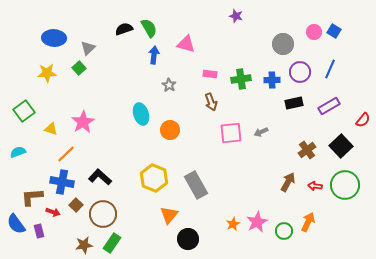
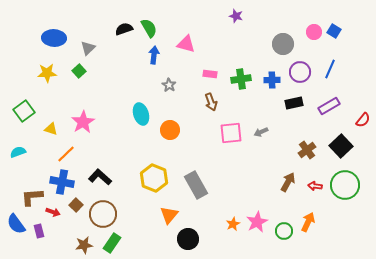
green square at (79, 68): moved 3 px down
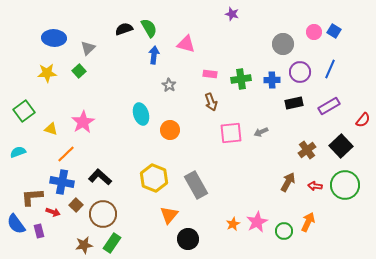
purple star at (236, 16): moved 4 px left, 2 px up
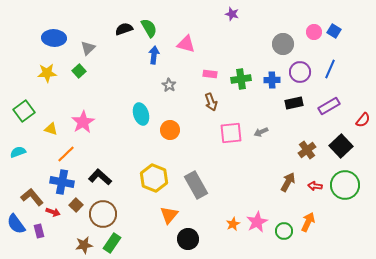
brown L-shape at (32, 197): rotated 55 degrees clockwise
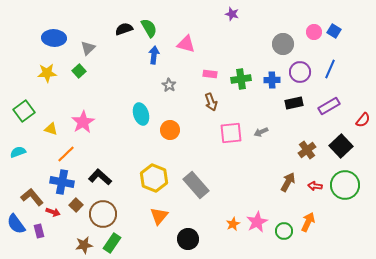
gray rectangle at (196, 185): rotated 12 degrees counterclockwise
orange triangle at (169, 215): moved 10 px left, 1 px down
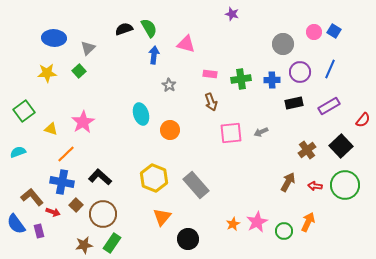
orange triangle at (159, 216): moved 3 px right, 1 px down
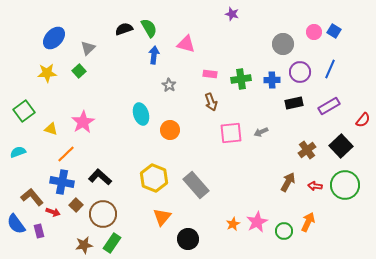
blue ellipse at (54, 38): rotated 50 degrees counterclockwise
